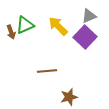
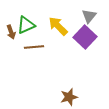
gray triangle: rotated 28 degrees counterclockwise
green triangle: moved 1 px right
brown line: moved 13 px left, 24 px up
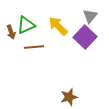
gray triangle: moved 1 px right
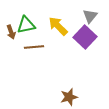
green triangle: rotated 12 degrees clockwise
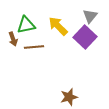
brown arrow: moved 2 px right, 7 px down
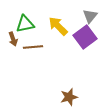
green triangle: moved 1 px left, 1 px up
purple square: rotated 10 degrees clockwise
brown line: moved 1 px left
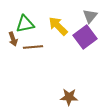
brown star: rotated 18 degrees clockwise
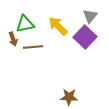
purple square: rotated 10 degrees counterclockwise
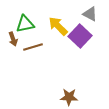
gray triangle: moved 2 px up; rotated 42 degrees counterclockwise
purple square: moved 5 px left, 1 px up
brown line: rotated 12 degrees counterclockwise
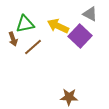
yellow arrow: rotated 20 degrees counterclockwise
brown line: rotated 24 degrees counterclockwise
